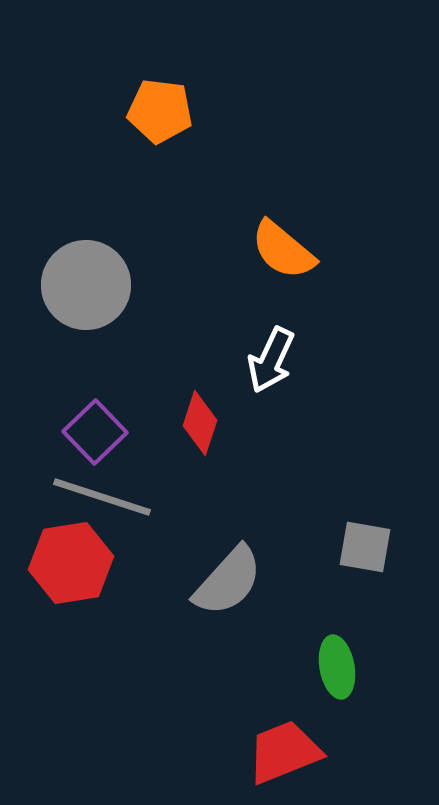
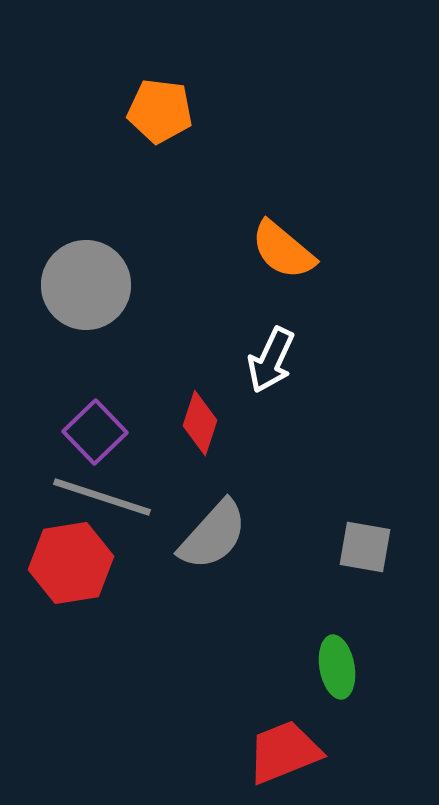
gray semicircle: moved 15 px left, 46 px up
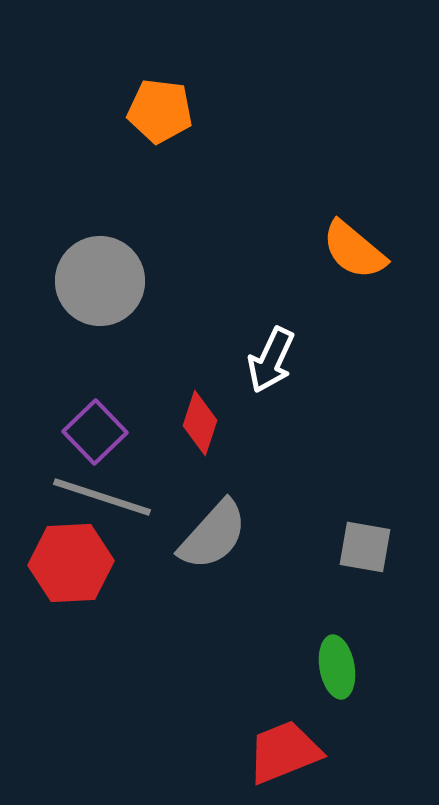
orange semicircle: moved 71 px right
gray circle: moved 14 px right, 4 px up
red hexagon: rotated 6 degrees clockwise
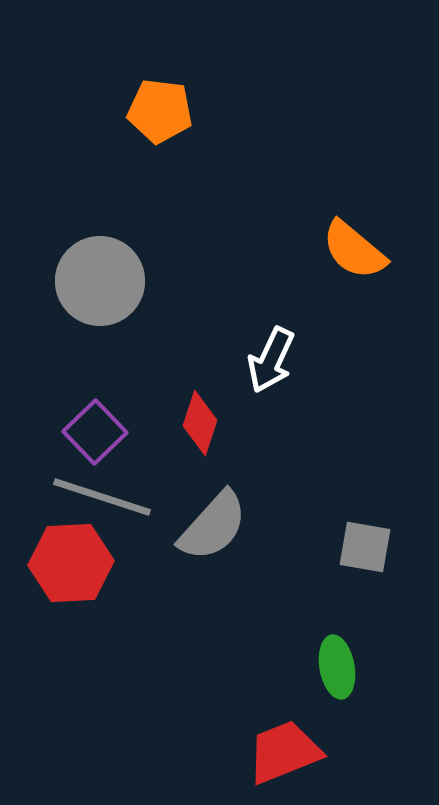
gray semicircle: moved 9 px up
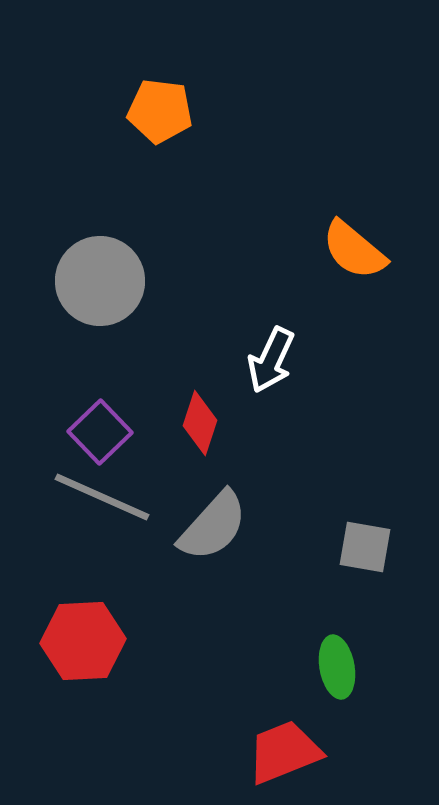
purple square: moved 5 px right
gray line: rotated 6 degrees clockwise
red hexagon: moved 12 px right, 78 px down
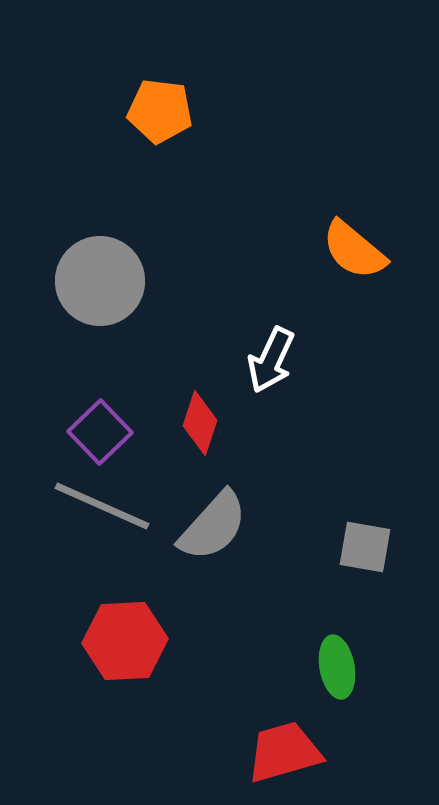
gray line: moved 9 px down
red hexagon: moved 42 px right
red trapezoid: rotated 6 degrees clockwise
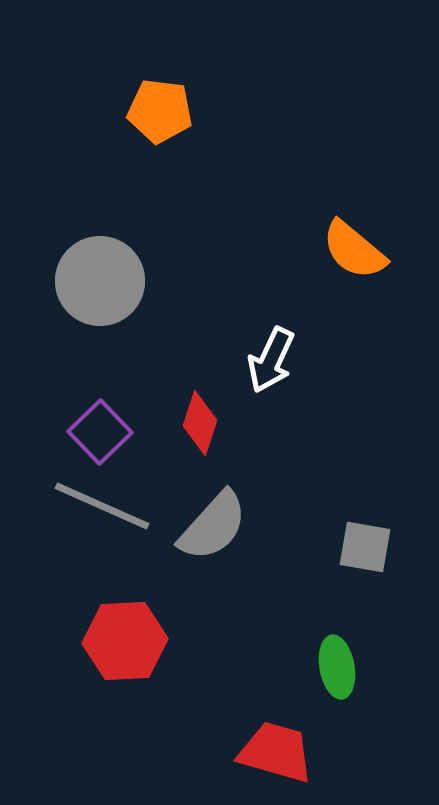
red trapezoid: moved 8 px left; rotated 32 degrees clockwise
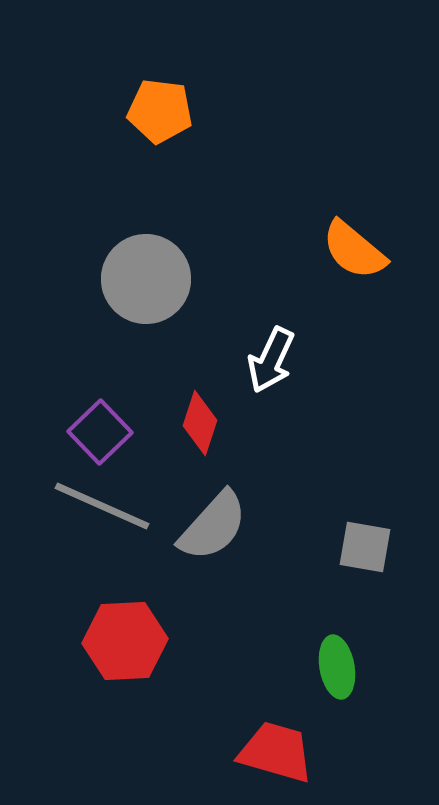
gray circle: moved 46 px right, 2 px up
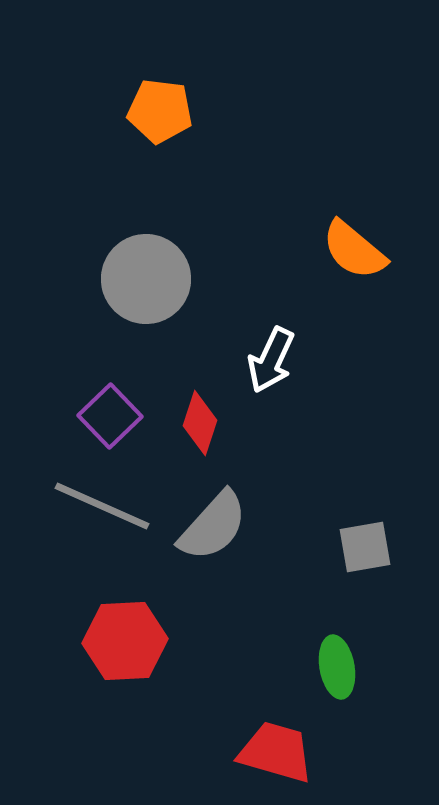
purple square: moved 10 px right, 16 px up
gray square: rotated 20 degrees counterclockwise
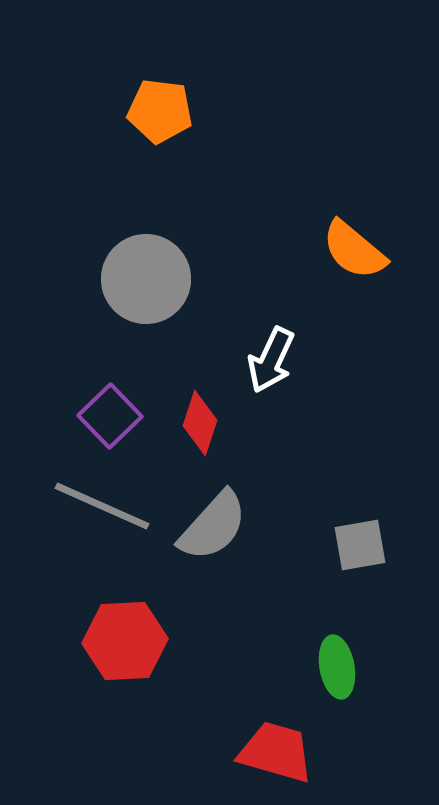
gray square: moved 5 px left, 2 px up
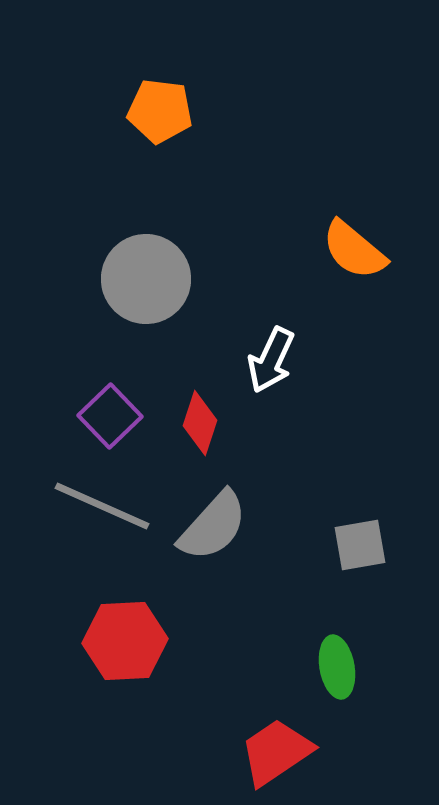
red trapezoid: rotated 50 degrees counterclockwise
